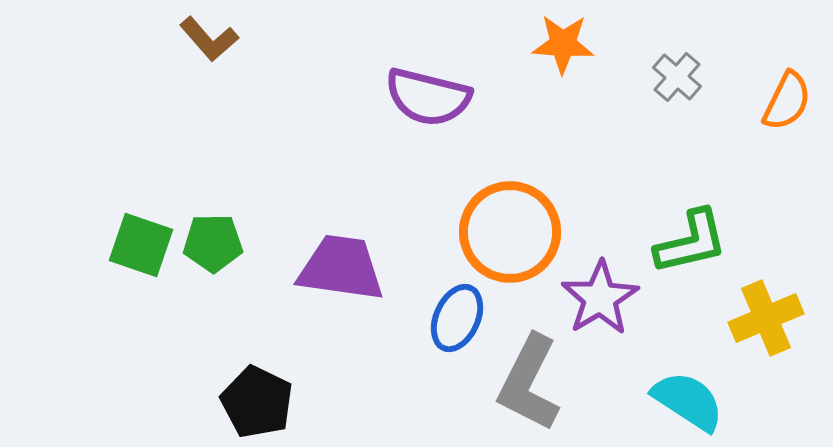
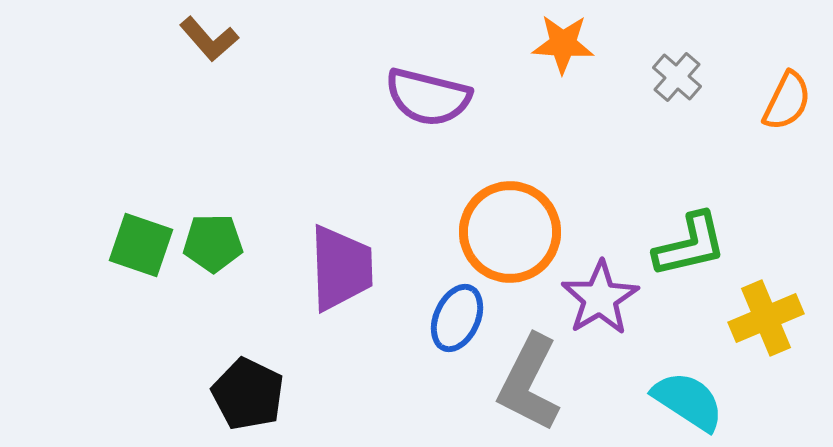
green L-shape: moved 1 px left, 3 px down
purple trapezoid: rotated 80 degrees clockwise
black pentagon: moved 9 px left, 8 px up
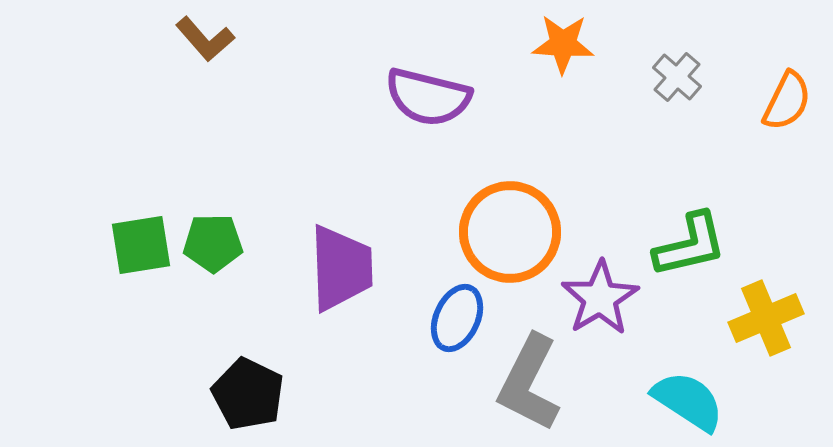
brown L-shape: moved 4 px left
green square: rotated 28 degrees counterclockwise
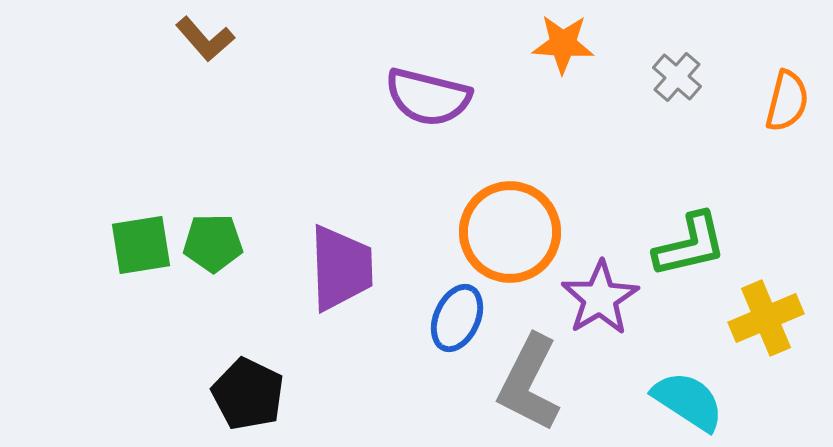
orange semicircle: rotated 12 degrees counterclockwise
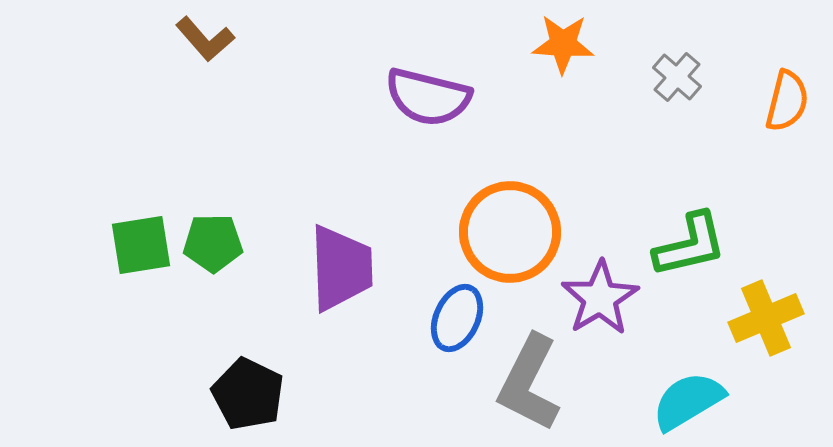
cyan semicircle: rotated 64 degrees counterclockwise
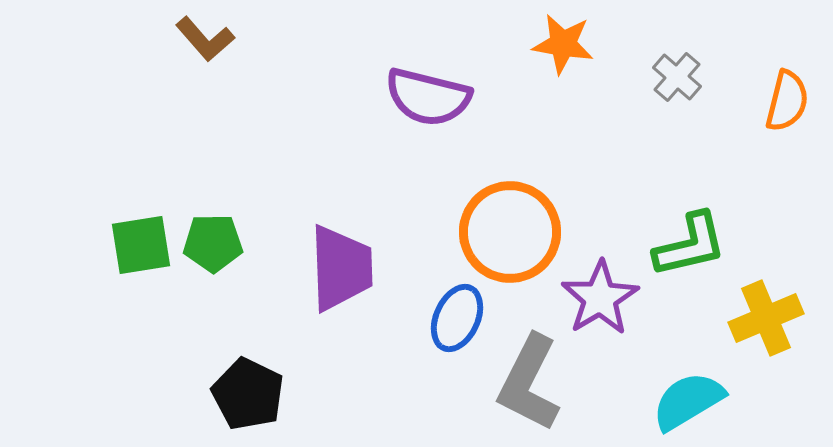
orange star: rotated 6 degrees clockwise
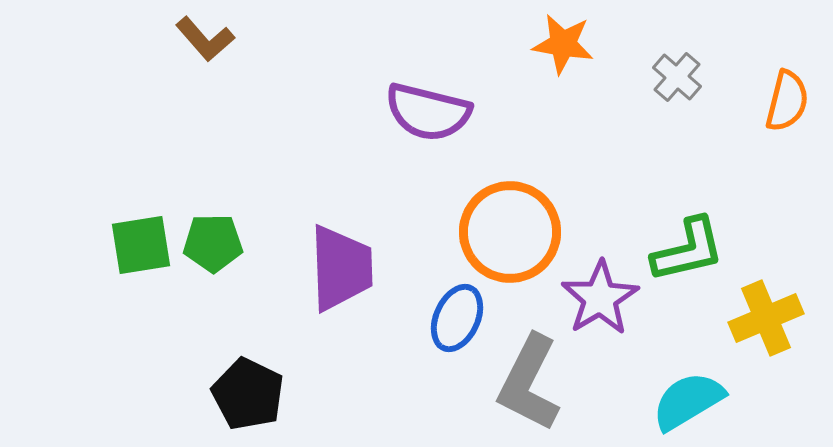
purple semicircle: moved 15 px down
green L-shape: moved 2 px left, 5 px down
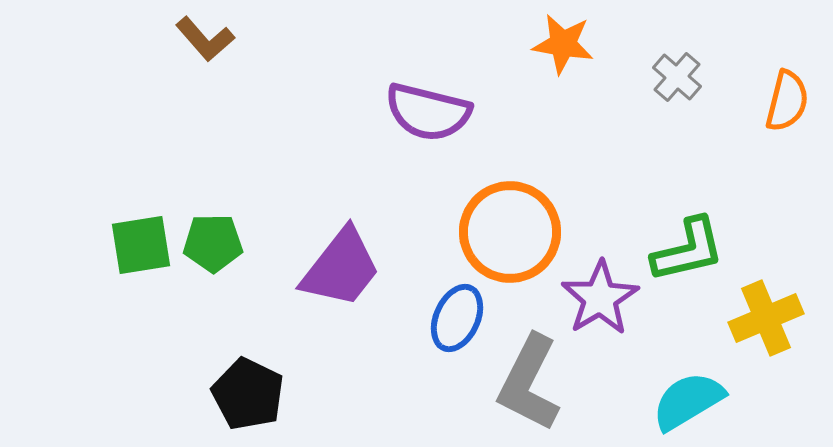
purple trapezoid: rotated 40 degrees clockwise
